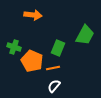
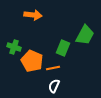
green rectangle: moved 5 px right
white semicircle: rotated 16 degrees counterclockwise
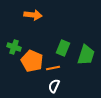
green trapezoid: moved 1 px right, 20 px down; rotated 10 degrees counterclockwise
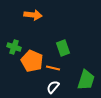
green rectangle: rotated 42 degrees counterclockwise
green trapezoid: moved 25 px down
orange line: rotated 24 degrees clockwise
white semicircle: moved 1 px left, 1 px down; rotated 16 degrees clockwise
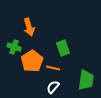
orange arrow: moved 4 px left, 12 px down; rotated 66 degrees clockwise
orange pentagon: rotated 15 degrees clockwise
green trapezoid: rotated 10 degrees counterclockwise
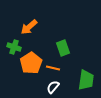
orange arrow: rotated 66 degrees clockwise
orange pentagon: moved 1 px left, 2 px down
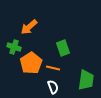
white semicircle: rotated 120 degrees clockwise
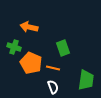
orange arrow: rotated 54 degrees clockwise
orange pentagon: rotated 15 degrees counterclockwise
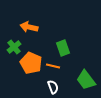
green cross: rotated 32 degrees clockwise
orange line: moved 2 px up
green trapezoid: rotated 135 degrees clockwise
